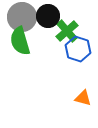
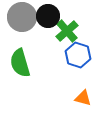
green semicircle: moved 22 px down
blue hexagon: moved 6 px down
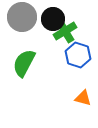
black circle: moved 5 px right, 3 px down
green cross: moved 2 px left; rotated 10 degrees clockwise
green semicircle: moved 4 px right; rotated 44 degrees clockwise
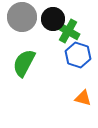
green cross: moved 3 px right; rotated 30 degrees counterclockwise
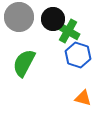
gray circle: moved 3 px left
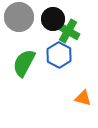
blue hexagon: moved 19 px left; rotated 10 degrees clockwise
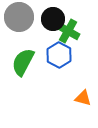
green semicircle: moved 1 px left, 1 px up
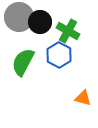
black circle: moved 13 px left, 3 px down
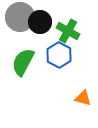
gray circle: moved 1 px right
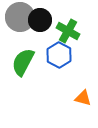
black circle: moved 2 px up
